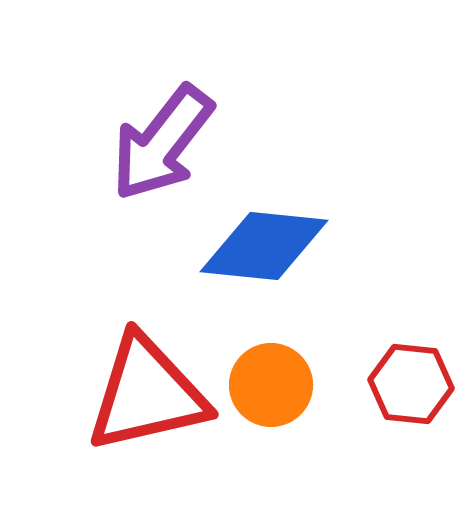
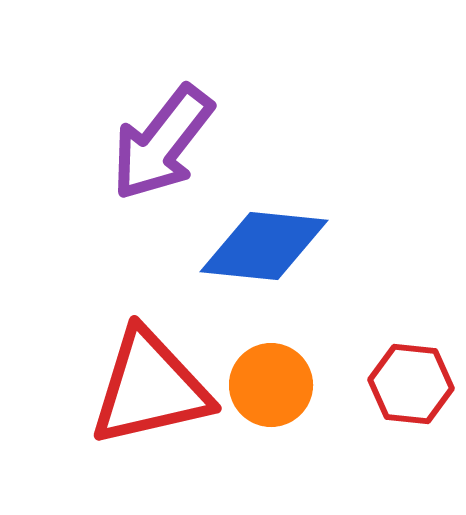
red triangle: moved 3 px right, 6 px up
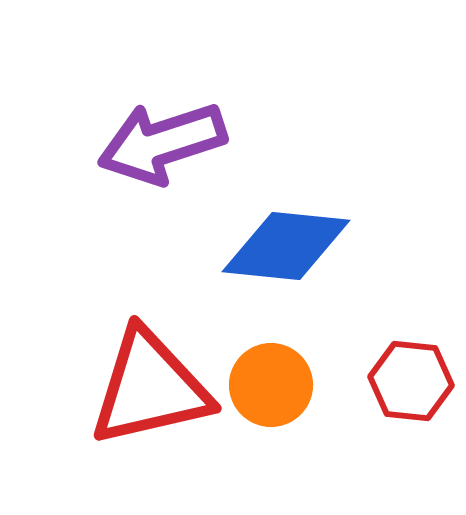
purple arrow: rotated 34 degrees clockwise
blue diamond: moved 22 px right
red hexagon: moved 3 px up
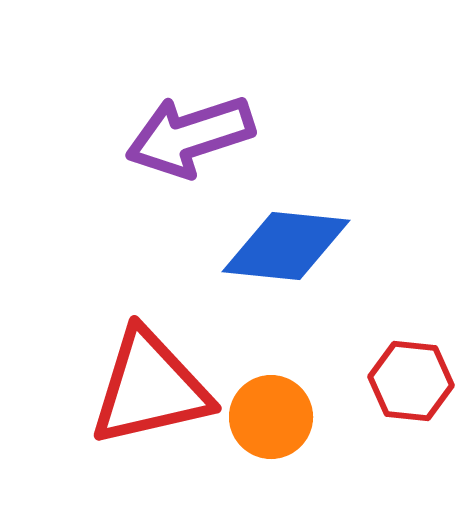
purple arrow: moved 28 px right, 7 px up
orange circle: moved 32 px down
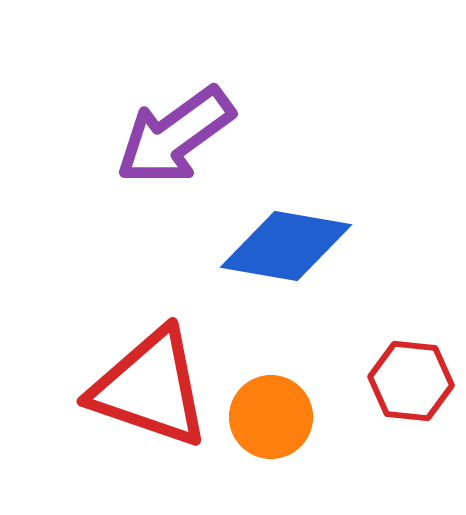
purple arrow: moved 15 px left; rotated 18 degrees counterclockwise
blue diamond: rotated 4 degrees clockwise
red triangle: rotated 32 degrees clockwise
